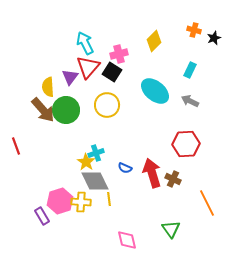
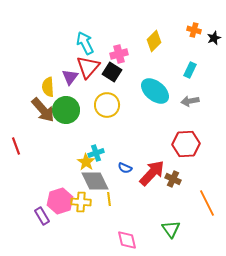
gray arrow: rotated 36 degrees counterclockwise
red arrow: rotated 60 degrees clockwise
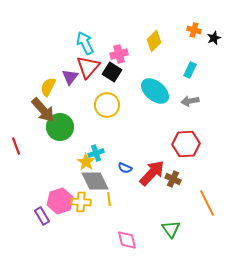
yellow semicircle: rotated 30 degrees clockwise
green circle: moved 6 px left, 17 px down
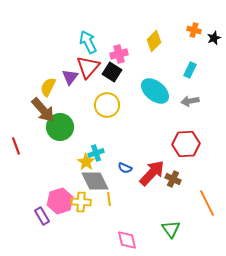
cyan arrow: moved 3 px right, 1 px up
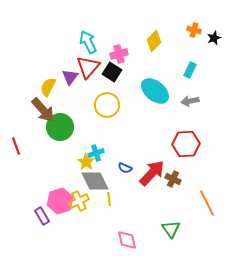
yellow cross: moved 2 px left, 1 px up; rotated 30 degrees counterclockwise
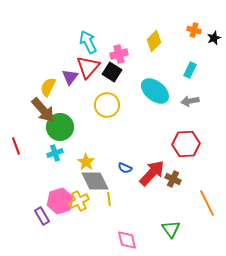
cyan cross: moved 41 px left
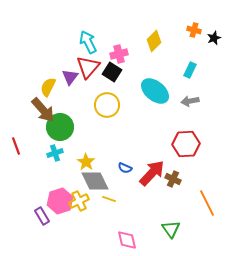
yellow line: rotated 64 degrees counterclockwise
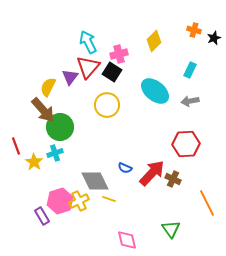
yellow star: moved 52 px left
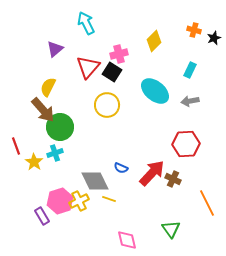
cyan arrow: moved 2 px left, 19 px up
purple triangle: moved 15 px left, 28 px up; rotated 12 degrees clockwise
blue semicircle: moved 4 px left
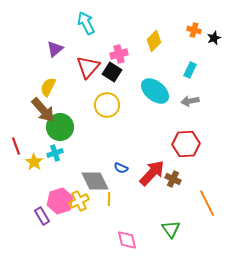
yellow line: rotated 72 degrees clockwise
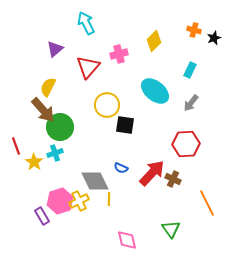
black square: moved 13 px right, 53 px down; rotated 24 degrees counterclockwise
gray arrow: moved 1 px right, 2 px down; rotated 42 degrees counterclockwise
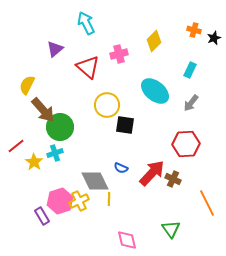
red triangle: rotated 30 degrees counterclockwise
yellow semicircle: moved 21 px left, 2 px up
red line: rotated 72 degrees clockwise
